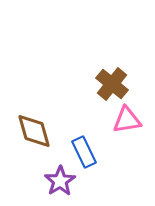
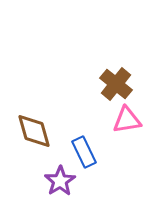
brown cross: moved 4 px right
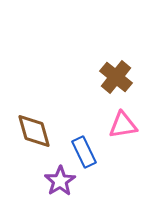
brown cross: moved 7 px up
pink triangle: moved 4 px left, 5 px down
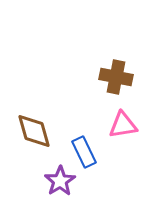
brown cross: rotated 28 degrees counterclockwise
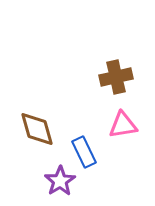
brown cross: rotated 24 degrees counterclockwise
brown diamond: moved 3 px right, 2 px up
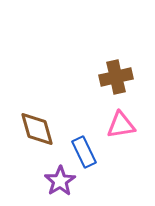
pink triangle: moved 2 px left
